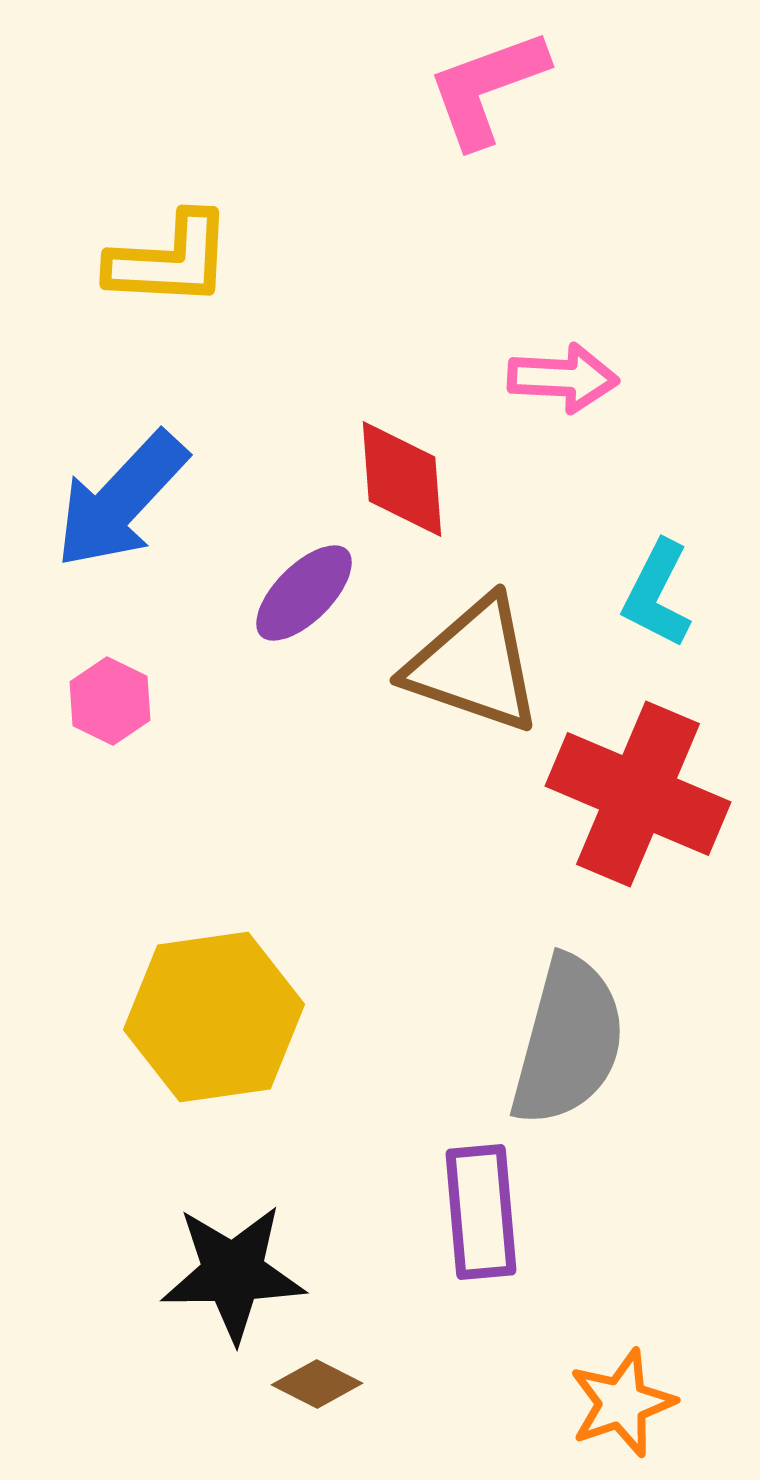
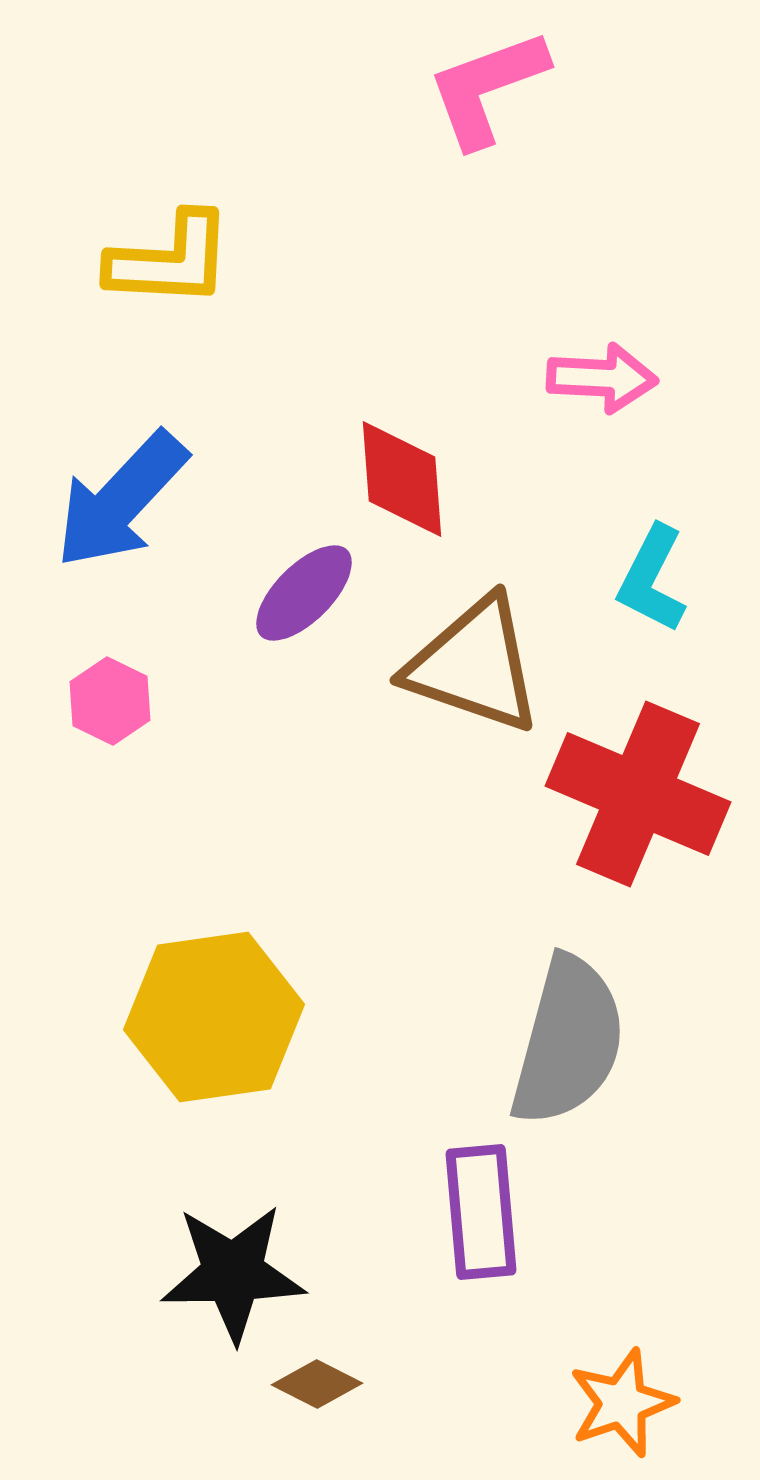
pink arrow: moved 39 px right
cyan L-shape: moved 5 px left, 15 px up
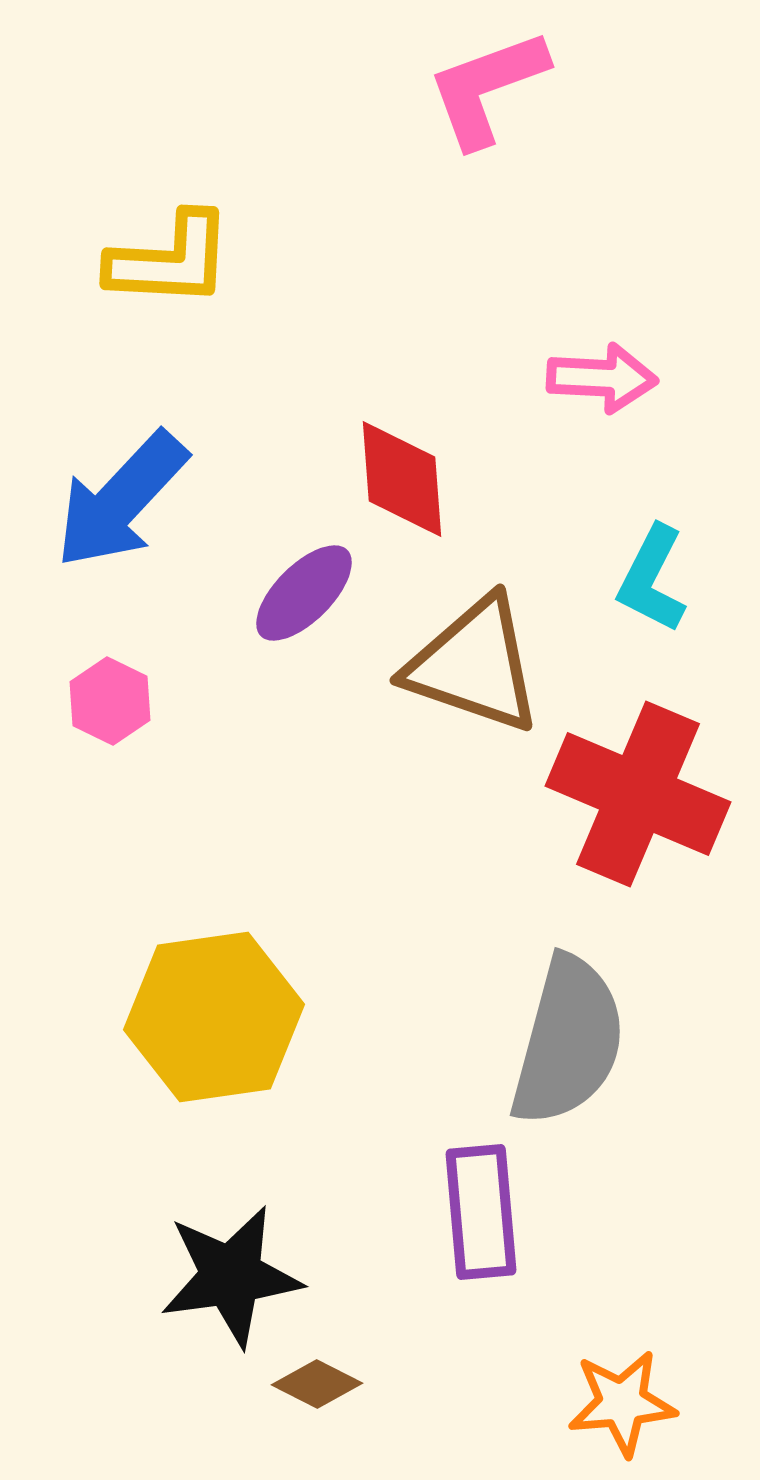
black star: moved 2 px left, 3 px down; rotated 7 degrees counterclockwise
orange star: rotated 14 degrees clockwise
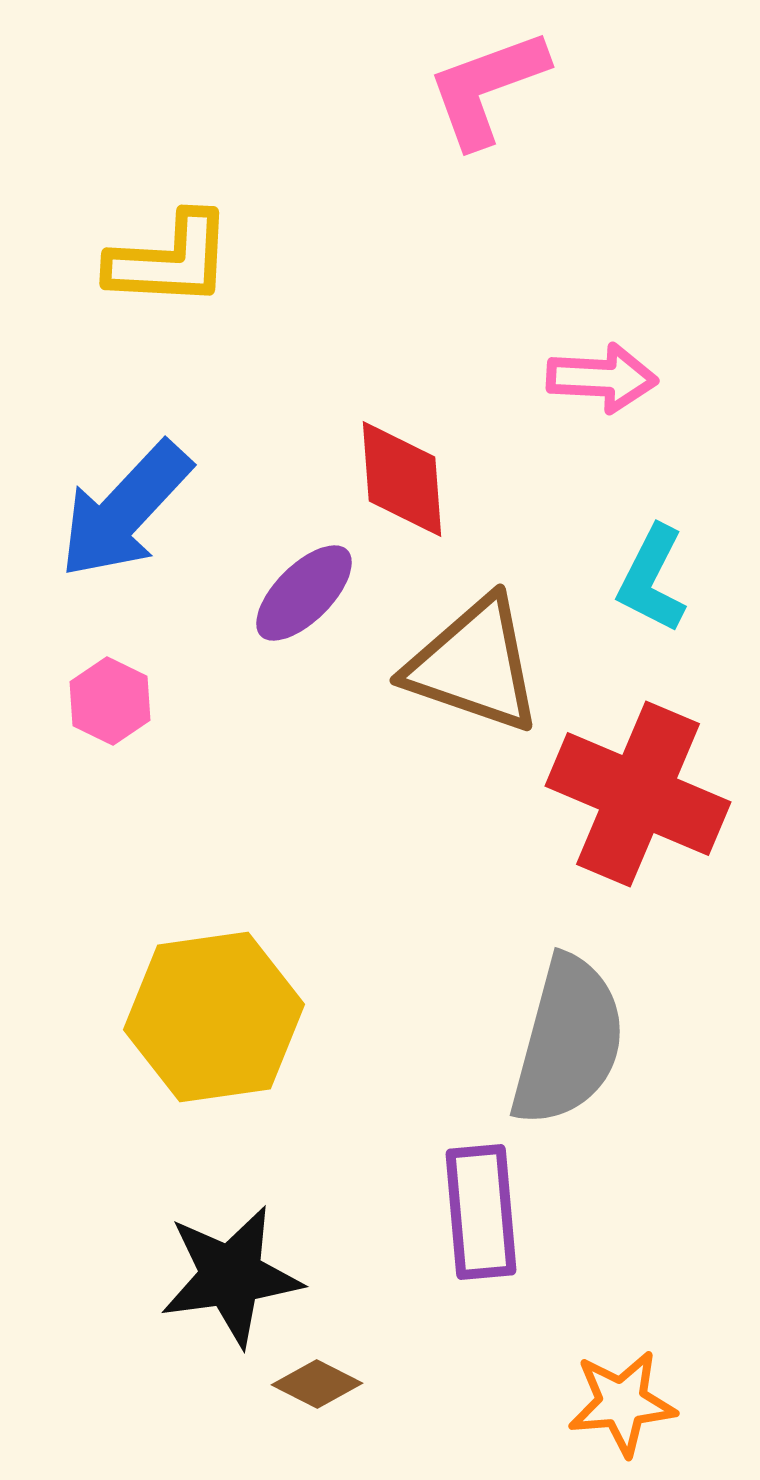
blue arrow: moved 4 px right, 10 px down
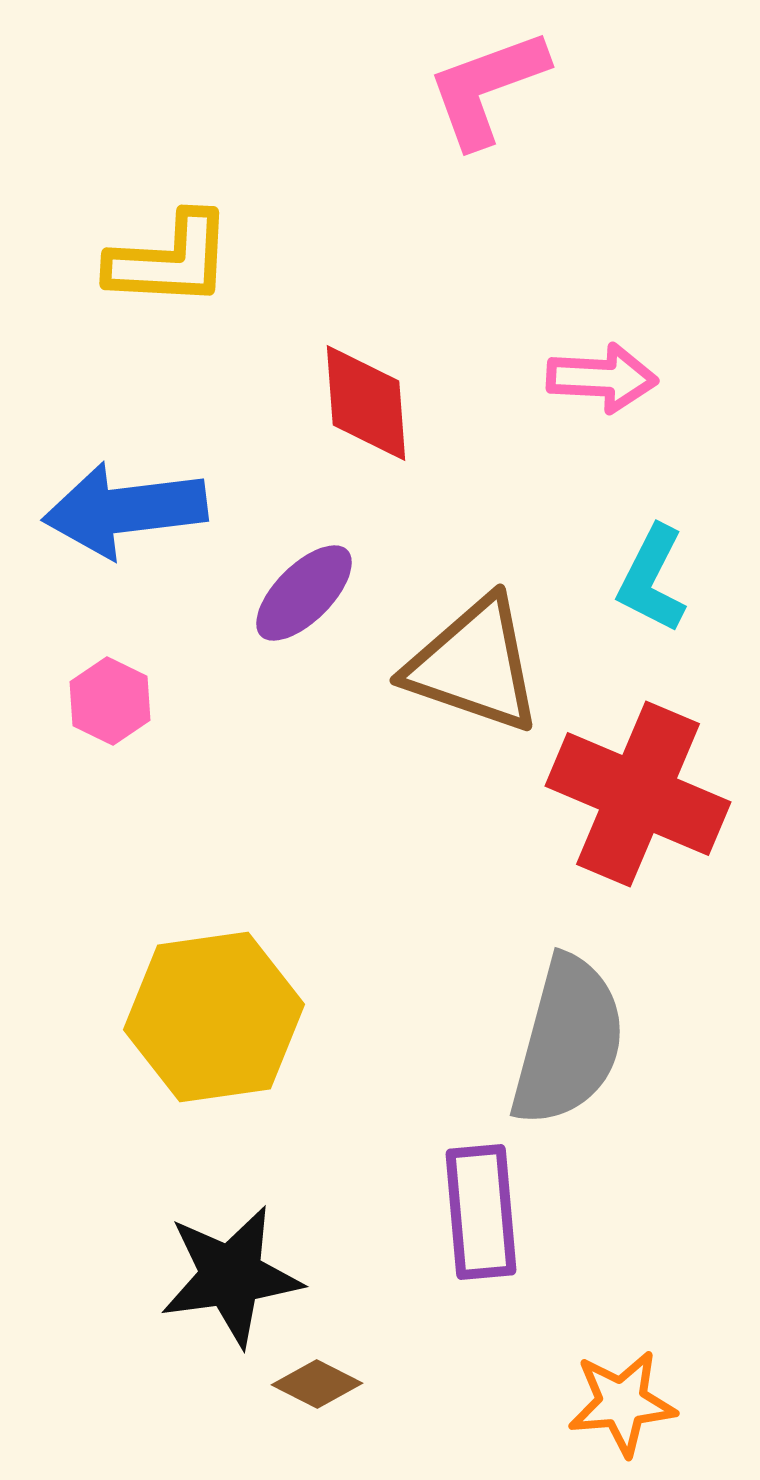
red diamond: moved 36 px left, 76 px up
blue arrow: rotated 40 degrees clockwise
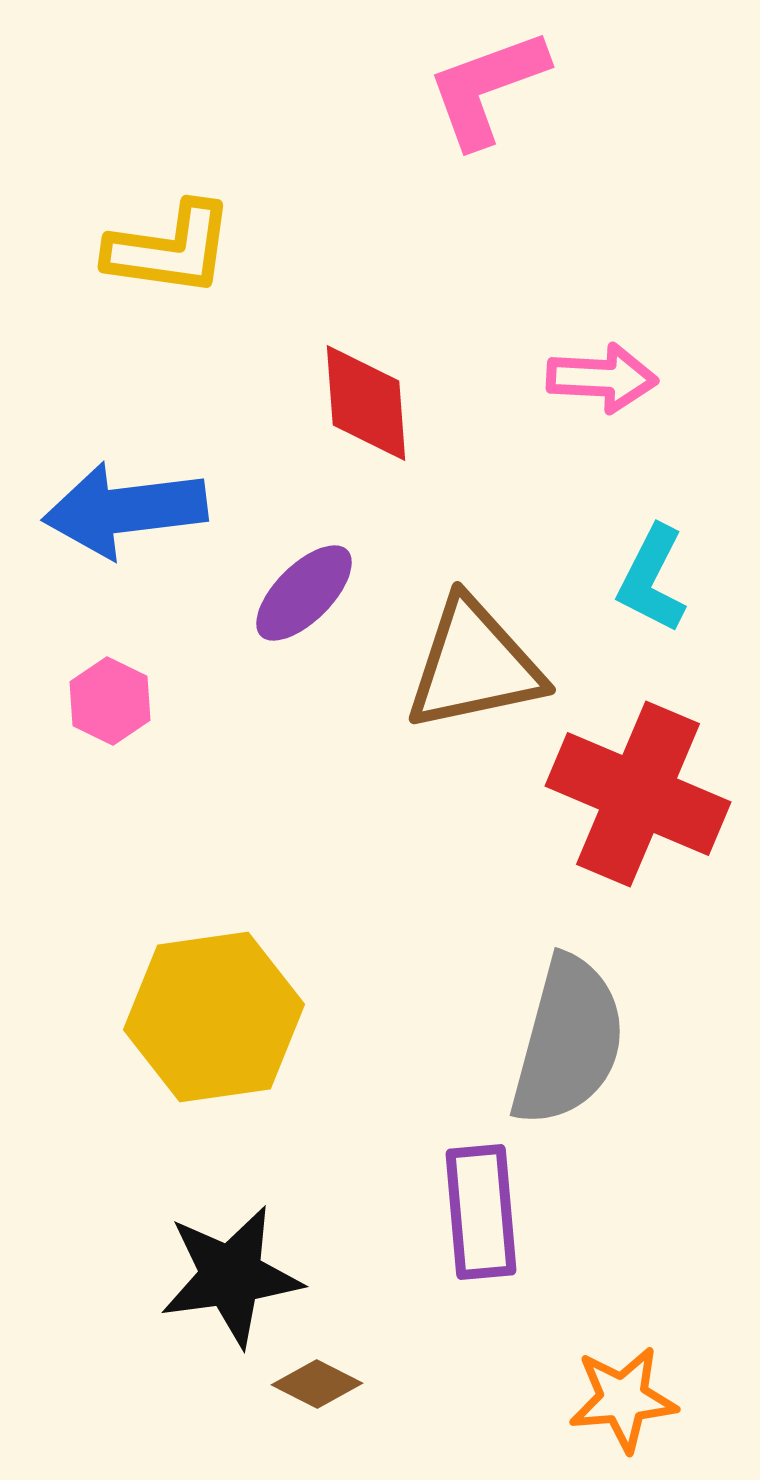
yellow L-shape: moved 11 px up; rotated 5 degrees clockwise
brown triangle: rotated 31 degrees counterclockwise
orange star: moved 1 px right, 4 px up
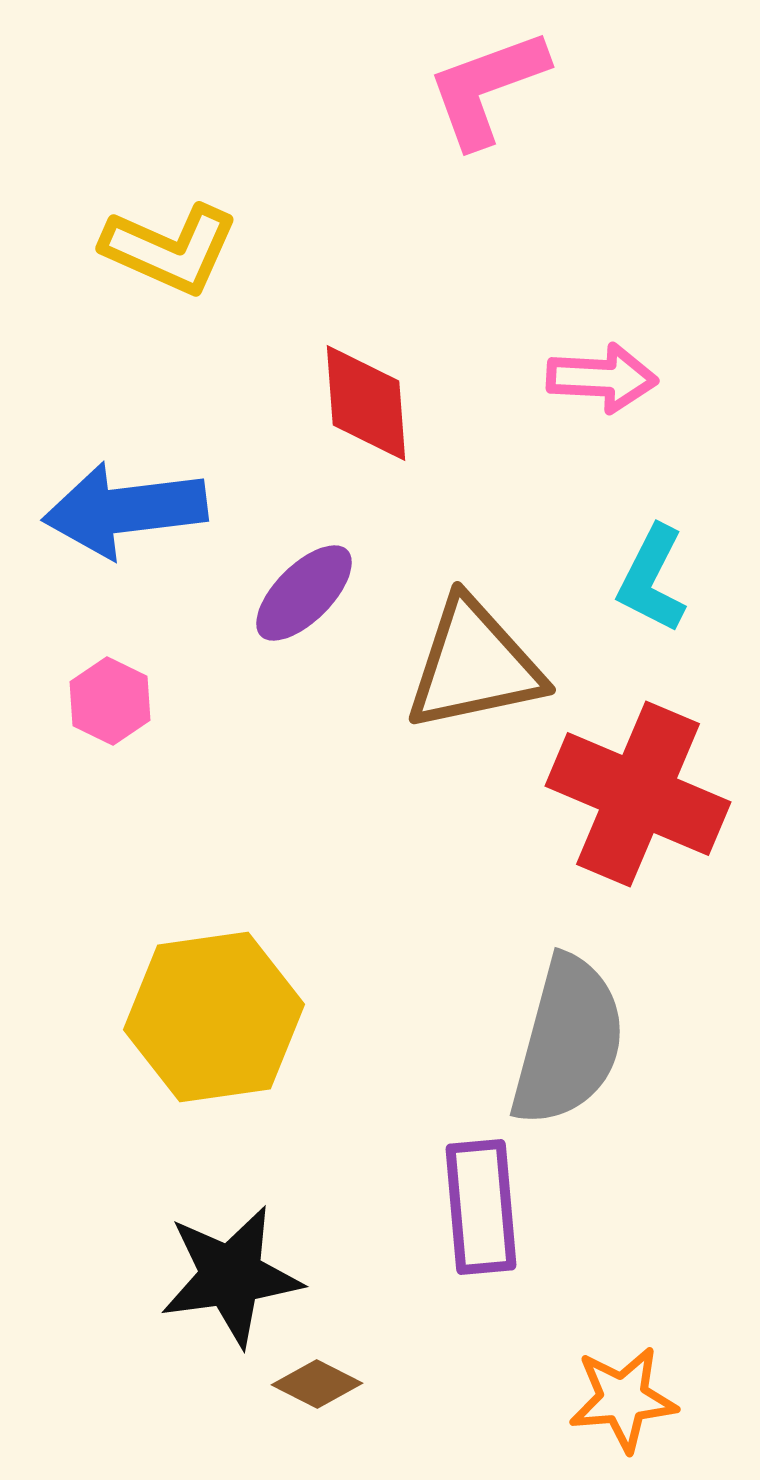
yellow L-shape: rotated 16 degrees clockwise
purple rectangle: moved 5 px up
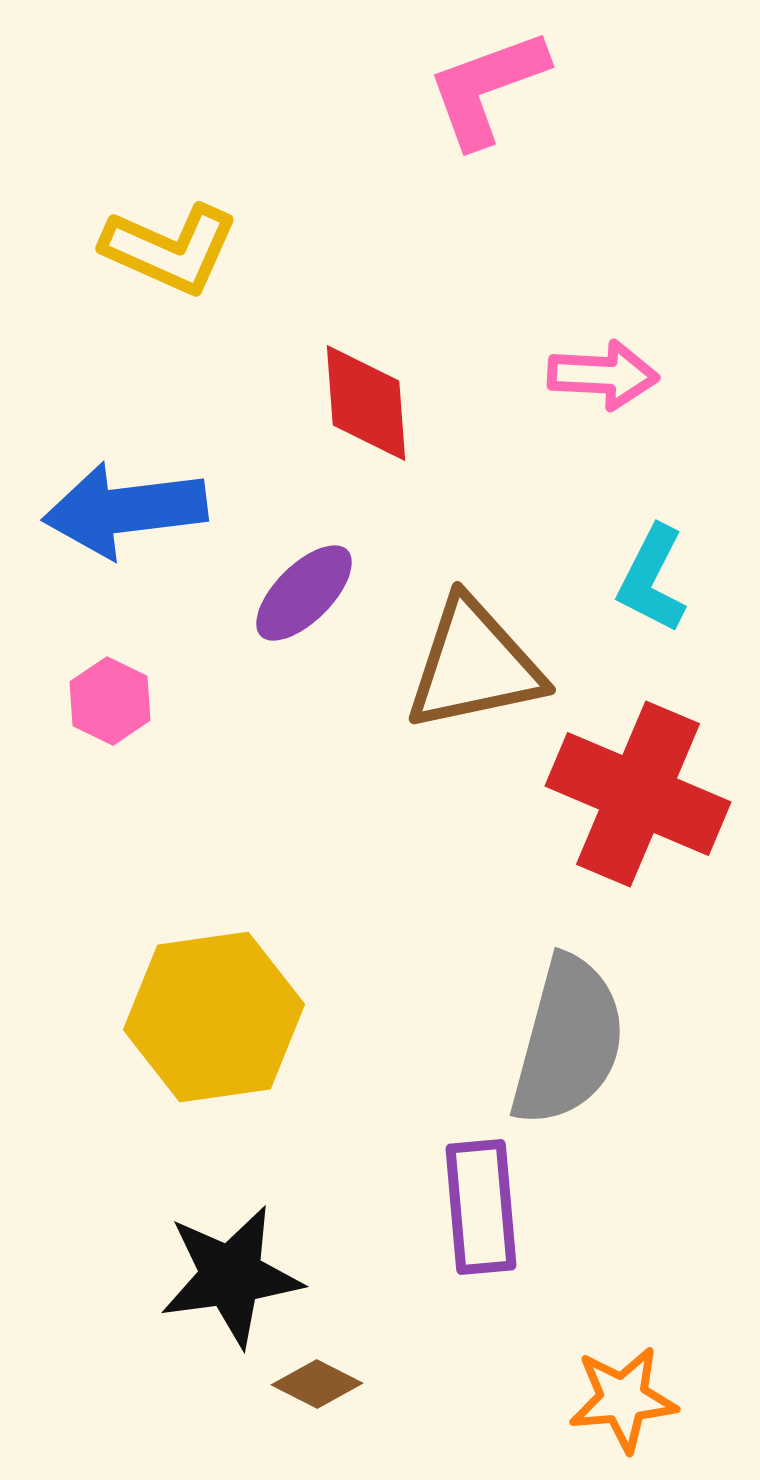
pink arrow: moved 1 px right, 3 px up
